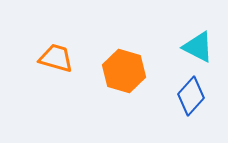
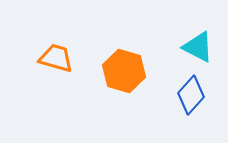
blue diamond: moved 1 px up
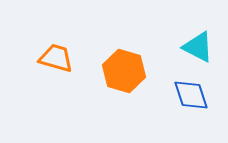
blue diamond: rotated 60 degrees counterclockwise
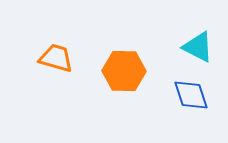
orange hexagon: rotated 15 degrees counterclockwise
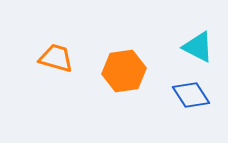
orange hexagon: rotated 9 degrees counterclockwise
blue diamond: rotated 15 degrees counterclockwise
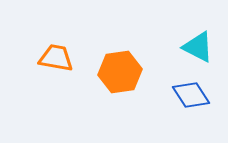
orange trapezoid: rotated 6 degrees counterclockwise
orange hexagon: moved 4 px left, 1 px down
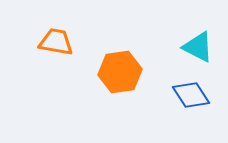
orange trapezoid: moved 16 px up
